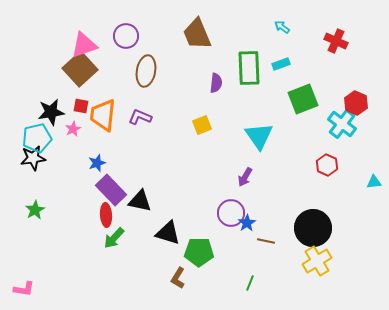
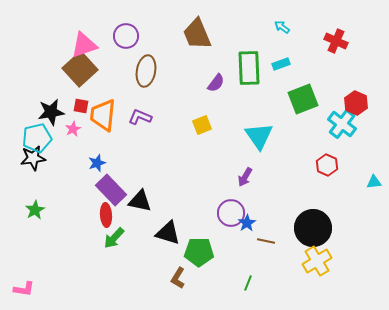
purple semicircle at (216, 83): rotated 30 degrees clockwise
green line at (250, 283): moved 2 px left
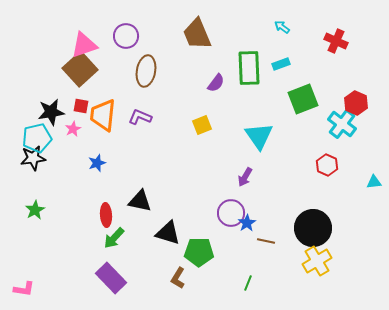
purple rectangle at (111, 190): moved 88 px down
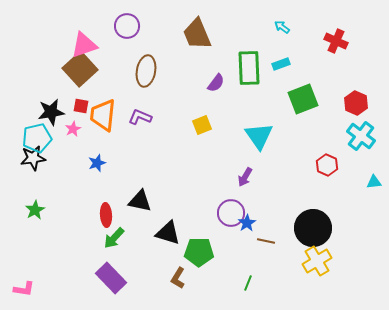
purple circle at (126, 36): moved 1 px right, 10 px up
cyan cross at (342, 124): moved 19 px right, 12 px down
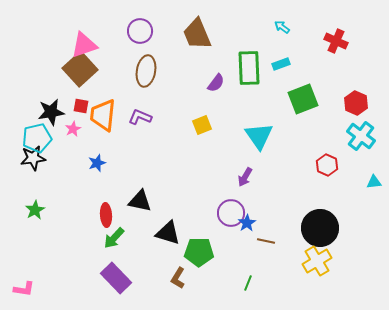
purple circle at (127, 26): moved 13 px right, 5 px down
black circle at (313, 228): moved 7 px right
purple rectangle at (111, 278): moved 5 px right
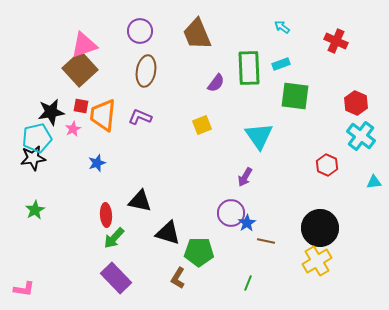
green square at (303, 99): moved 8 px left, 3 px up; rotated 28 degrees clockwise
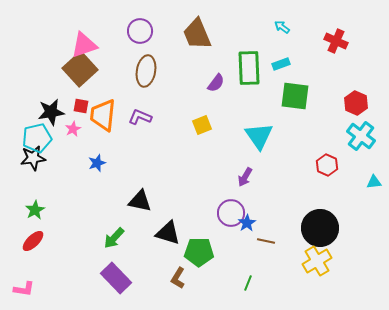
red ellipse at (106, 215): moved 73 px left, 26 px down; rotated 50 degrees clockwise
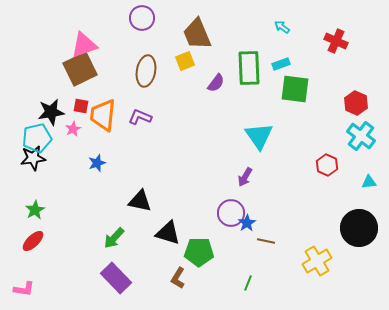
purple circle at (140, 31): moved 2 px right, 13 px up
brown square at (80, 69): rotated 16 degrees clockwise
green square at (295, 96): moved 7 px up
yellow square at (202, 125): moved 17 px left, 64 px up
cyan triangle at (374, 182): moved 5 px left
black circle at (320, 228): moved 39 px right
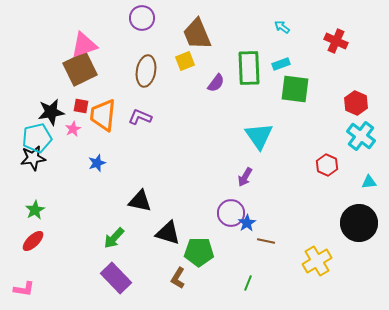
black circle at (359, 228): moved 5 px up
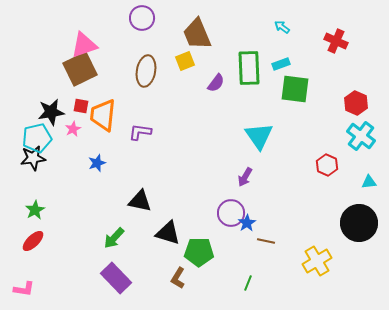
purple L-shape at (140, 117): moved 15 px down; rotated 15 degrees counterclockwise
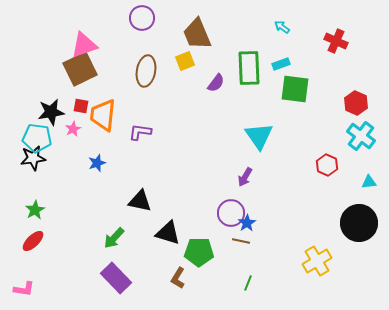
cyan pentagon at (37, 138): rotated 20 degrees clockwise
brown line at (266, 241): moved 25 px left
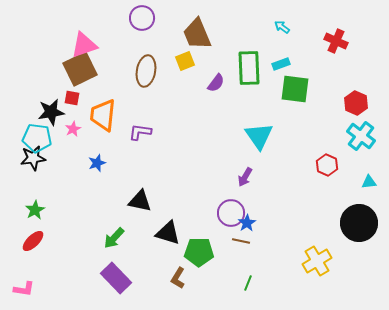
red square at (81, 106): moved 9 px left, 8 px up
